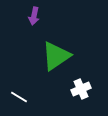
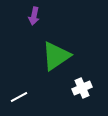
white cross: moved 1 px right, 1 px up
white line: rotated 60 degrees counterclockwise
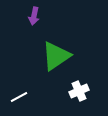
white cross: moved 3 px left, 3 px down
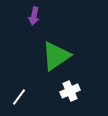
white cross: moved 9 px left
white line: rotated 24 degrees counterclockwise
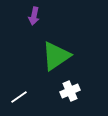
white line: rotated 18 degrees clockwise
